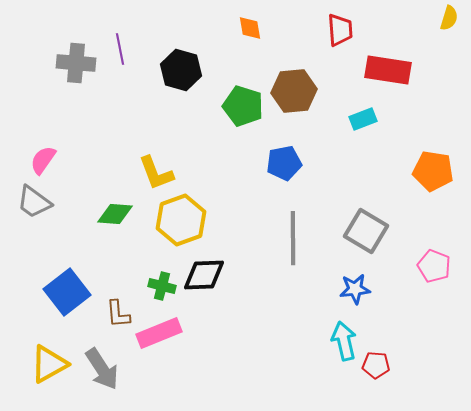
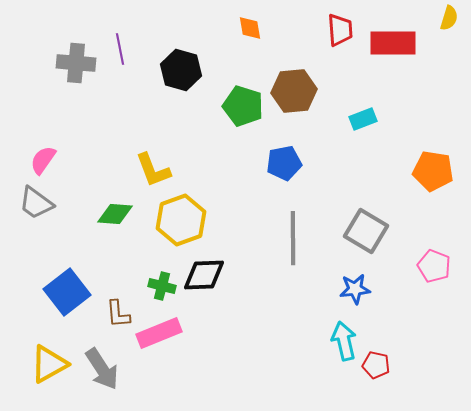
red rectangle: moved 5 px right, 27 px up; rotated 9 degrees counterclockwise
yellow L-shape: moved 3 px left, 3 px up
gray trapezoid: moved 2 px right, 1 px down
red pentagon: rotated 8 degrees clockwise
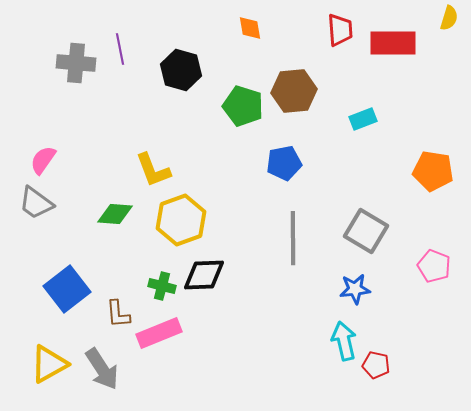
blue square: moved 3 px up
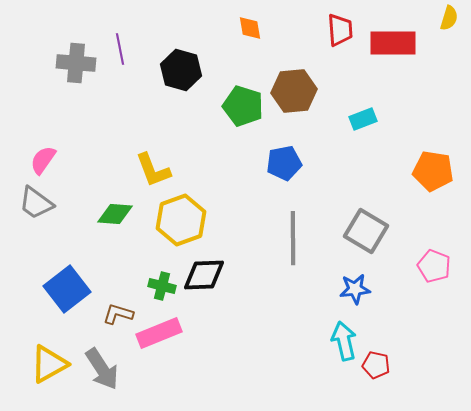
brown L-shape: rotated 112 degrees clockwise
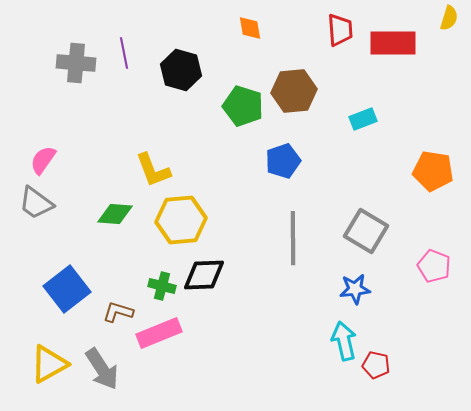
purple line: moved 4 px right, 4 px down
blue pentagon: moved 1 px left, 2 px up; rotated 8 degrees counterclockwise
yellow hexagon: rotated 15 degrees clockwise
brown L-shape: moved 2 px up
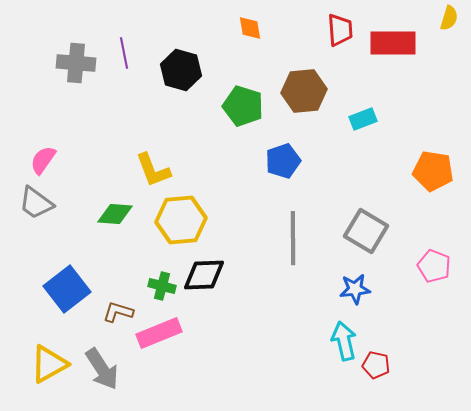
brown hexagon: moved 10 px right
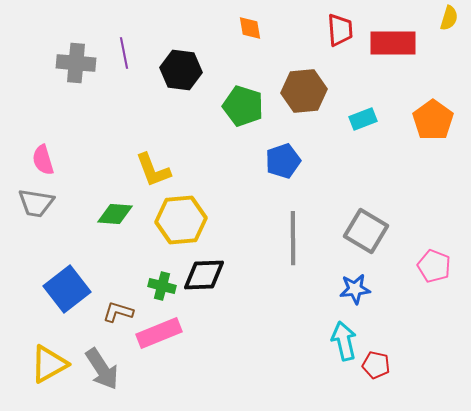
black hexagon: rotated 9 degrees counterclockwise
pink semicircle: rotated 52 degrees counterclockwise
orange pentagon: moved 51 px up; rotated 27 degrees clockwise
gray trapezoid: rotated 27 degrees counterclockwise
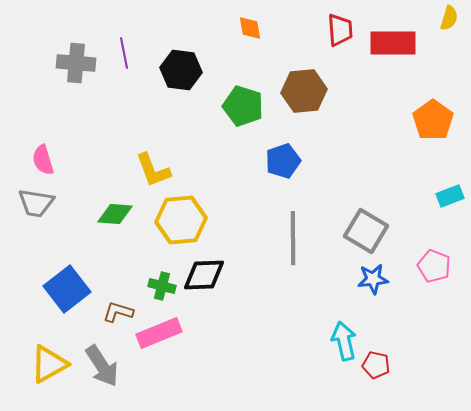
cyan rectangle: moved 87 px right, 77 px down
blue star: moved 18 px right, 10 px up
gray arrow: moved 3 px up
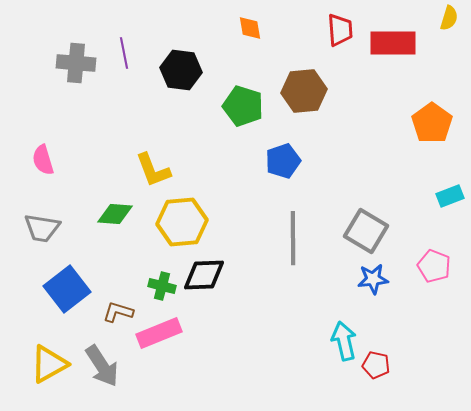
orange pentagon: moved 1 px left, 3 px down
gray trapezoid: moved 6 px right, 25 px down
yellow hexagon: moved 1 px right, 2 px down
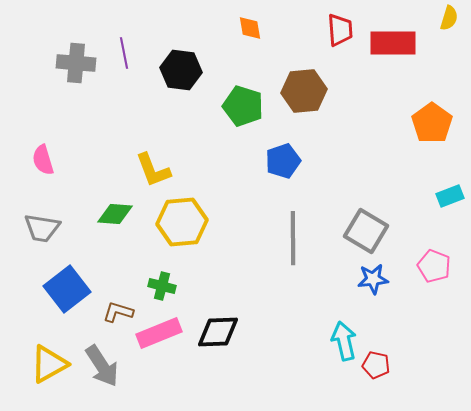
black diamond: moved 14 px right, 57 px down
